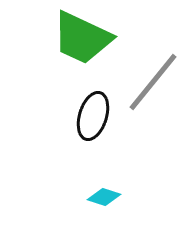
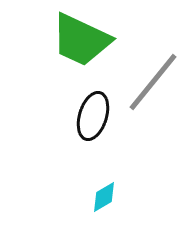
green trapezoid: moved 1 px left, 2 px down
cyan diamond: rotated 48 degrees counterclockwise
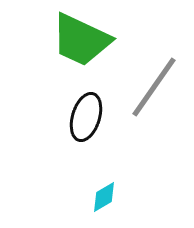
gray line: moved 1 px right, 5 px down; rotated 4 degrees counterclockwise
black ellipse: moved 7 px left, 1 px down
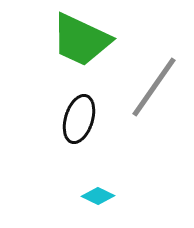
black ellipse: moved 7 px left, 2 px down
cyan diamond: moved 6 px left, 1 px up; rotated 56 degrees clockwise
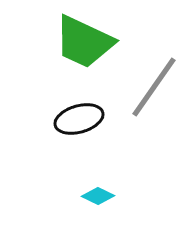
green trapezoid: moved 3 px right, 2 px down
black ellipse: rotated 57 degrees clockwise
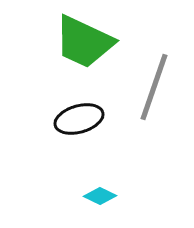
gray line: rotated 16 degrees counterclockwise
cyan diamond: moved 2 px right
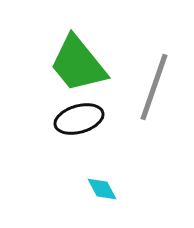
green trapezoid: moved 6 px left, 22 px down; rotated 26 degrees clockwise
cyan diamond: moved 2 px right, 7 px up; rotated 36 degrees clockwise
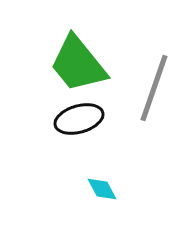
gray line: moved 1 px down
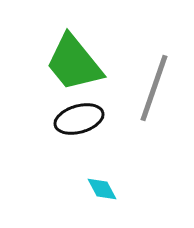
green trapezoid: moved 4 px left, 1 px up
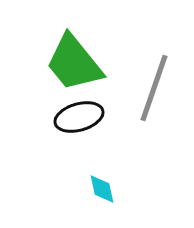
black ellipse: moved 2 px up
cyan diamond: rotated 16 degrees clockwise
